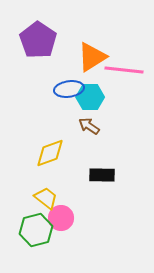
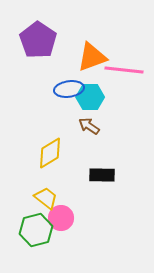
orange triangle: rotated 12 degrees clockwise
yellow diamond: rotated 12 degrees counterclockwise
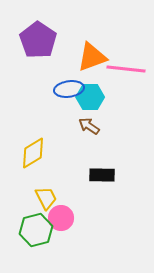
pink line: moved 2 px right, 1 px up
yellow diamond: moved 17 px left
yellow trapezoid: rotated 25 degrees clockwise
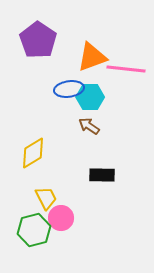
green hexagon: moved 2 px left
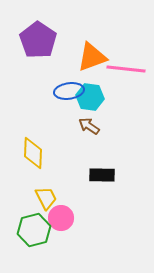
blue ellipse: moved 2 px down
cyan hexagon: rotated 8 degrees clockwise
yellow diamond: rotated 56 degrees counterclockwise
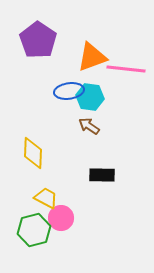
yellow trapezoid: rotated 35 degrees counterclockwise
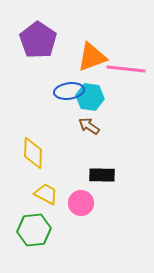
yellow trapezoid: moved 4 px up
pink circle: moved 20 px right, 15 px up
green hexagon: rotated 8 degrees clockwise
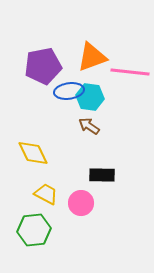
purple pentagon: moved 5 px right, 26 px down; rotated 27 degrees clockwise
pink line: moved 4 px right, 3 px down
yellow diamond: rotated 28 degrees counterclockwise
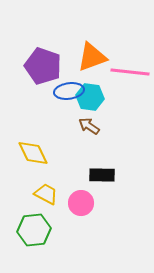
purple pentagon: rotated 30 degrees clockwise
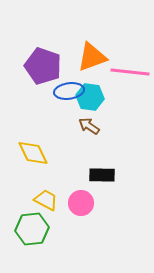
yellow trapezoid: moved 6 px down
green hexagon: moved 2 px left, 1 px up
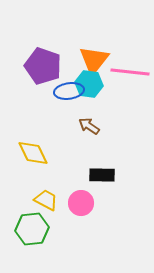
orange triangle: moved 2 px right, 3 px down; rotated 32 degrees counterclockwise
cyan hexagon: moved 1 px left, 13 px up
